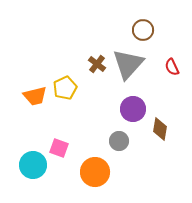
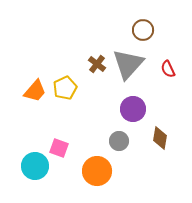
red semicircle: moved 4 px left, 2 px down
orange trapezoid: moved 5 px up; rotated 35 degrees counterclockwise
brown diamond: moved 9 px down
cyan circle: moved 2 px right, 1 px down
orange circle: moved 2 px right, 1 px up
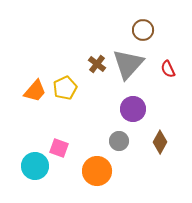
brown diamond: moved 4 px down; rotated 20 degrees clockwise
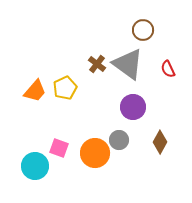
gray triangle: rotated 36 degrees counterclockwise
purple circle: moved 2 px up
gray circle: moved 1 px up
orange circle: moved 2 px left, 18 px up
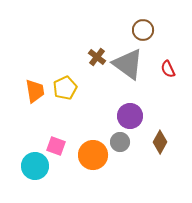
brown cross: moved 7 px up
orange trapezoid: rotated 50 degrees counterclockwise
purple circle: moved 3 px left, 9 px down
gray circle: moved 1 px right, 2 px down
pink square: moved 3 px left, 2 px up
orange circle: moved 2 px left, 2 px down
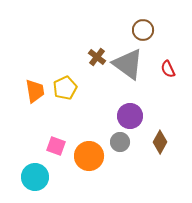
orange circle: moved 4 px left, 1 px down
cyan circle: moved 11 px down
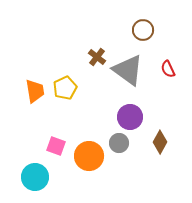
gray triangle: moved 6 px down
purple circle: moved 1 px down
gray circle: moved 1 px left, 1 px down
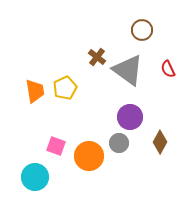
brown circle: moved 1 px left
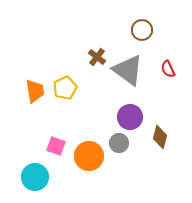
brown diamond: moved 5 px up; rotated 15 degrees counterclockwise
